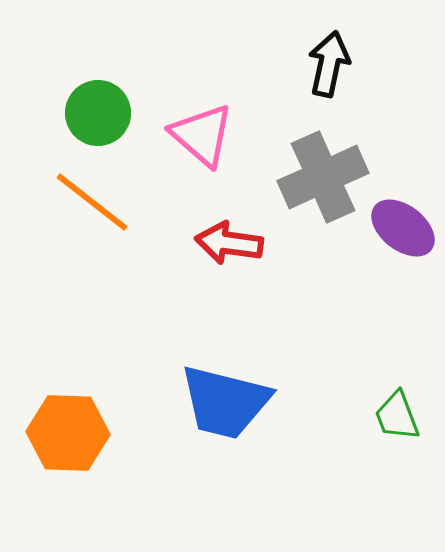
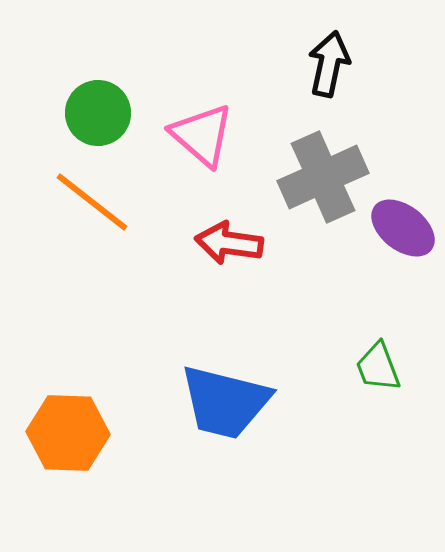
green trapezoid: moved 19 px left, 49 px up
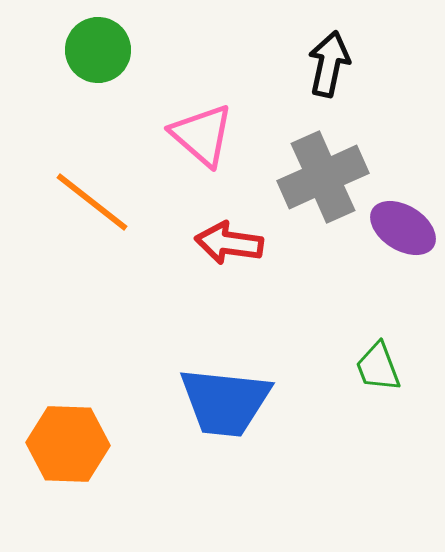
green circle: moved 63 px up
purple ellipse: rotated 6 degrees counterclockwise
blue trapezoid: rotated 8 degrees counterclockwise
orange hexagon: moved 11 px down
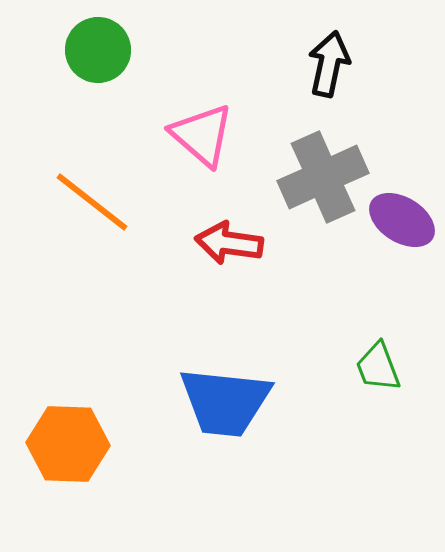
purple ellipse: moved 1 px left, 8 px up
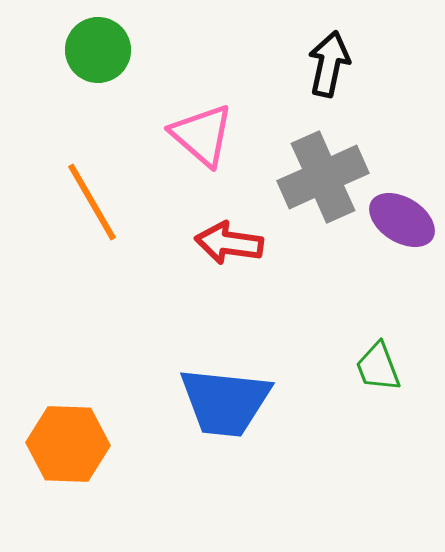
orange line: rotated 22 degrees clockwise
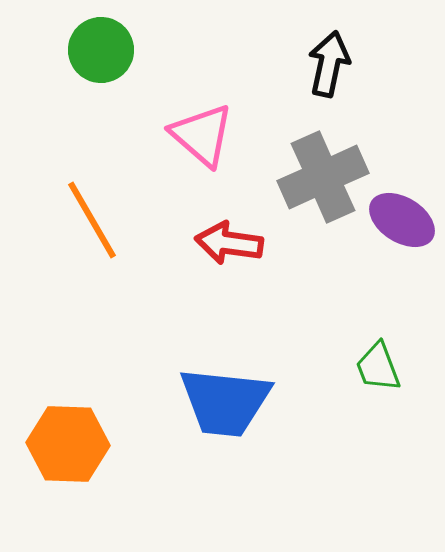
green circle: moved 3 px right
orange line: moved 18 px down
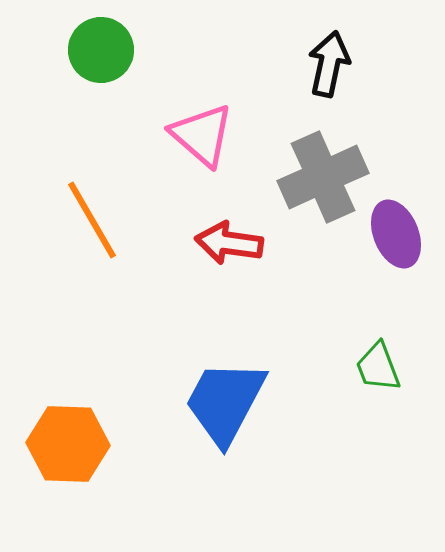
purple ellipse: moved 6 px left, 14 px down; rotated 36 degrees clockwise
blue trapezoid: rotated 112 degrees clockwise
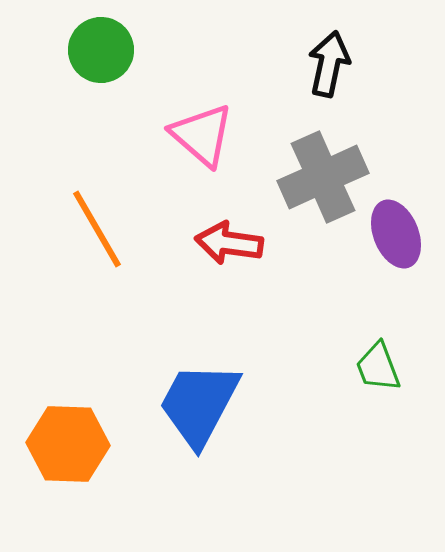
orange line: moved 5 px right, 9 px down
blue trapezoid: moved 26 px left, 2 px down
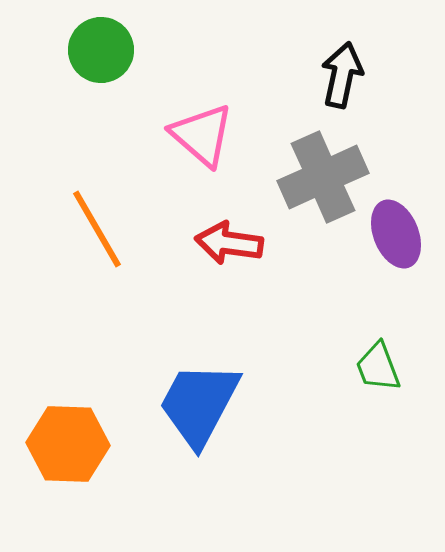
black arrow: moved 13 px right, 11 px down
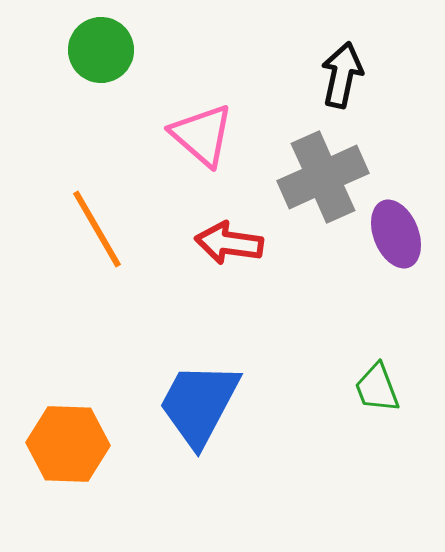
green trapezoid: moved 1 px left, 21 px down
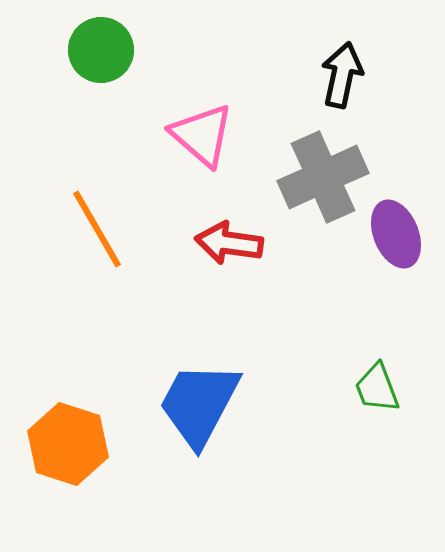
orange hexagon: rotated 16 degrees clockwise
